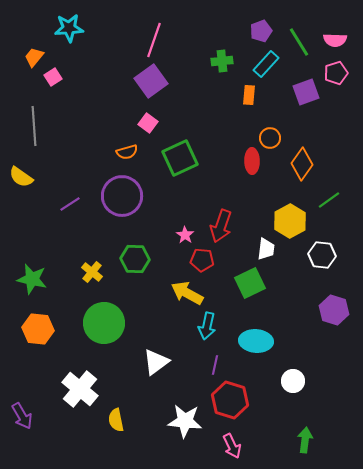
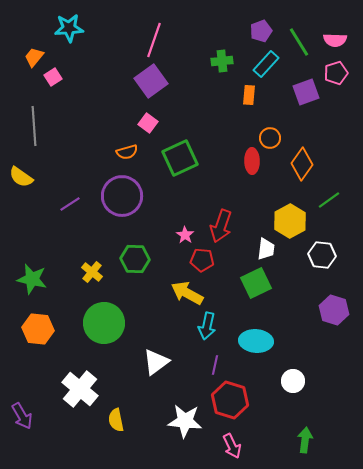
green square at (250, 283): moved 6 px right
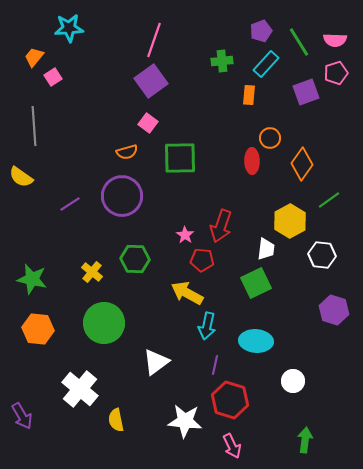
green square at (180, 158): rotated 24 degrees clockwise
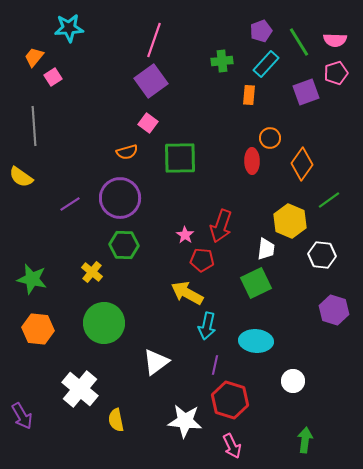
purple circle at (122, 196): moved 2 px left, 2 px down
yellow hexagon at (290, 221): rotated 8 degrees counterclockwise
green hexagon at (135, 259): moved 11 px left, 14 px up
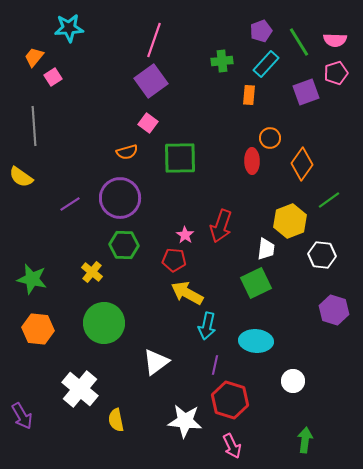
yellow hexagon at (290, 221): rotated 16 degrees clockwise
red pentagon at (202, 260): moved 28 px left
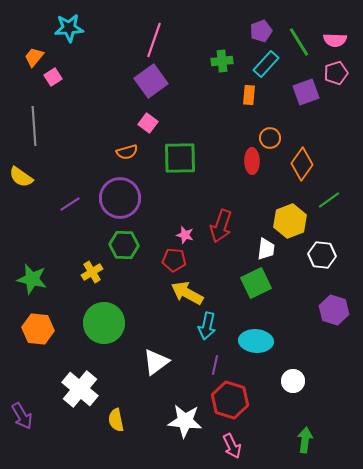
pink star at (185, 235): rotated 18 degrees counterclockwise
yellow cross at (92, 272): rotated 20 degrees clockwise
